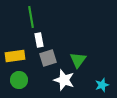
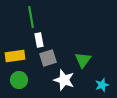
green triangle: moved 5 px right
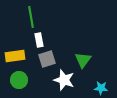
gray square: moved 1 px left, 1 px down
cyan star: moved 1 px left, 3 px down; rotated 24 degrees clockwise
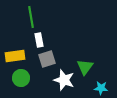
green triangle: moved 2 px right, 7 px down
green circle: moved 2 px right, 2 px up
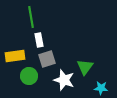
green circle: moved 8 px right, 2 px up
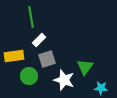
white rectangle: rotated 56 degrees clockwise
yellow rectangle: moved 1 px left
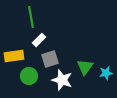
gray square: moved 3 px right
white star: moved 2 px left
cyan star: moved 5 px right, 15 px up; rotated 16 degrees counterclockwise
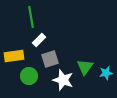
white star: moved 1 px right
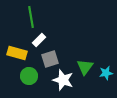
yellow rectangle: moved 3 px right, 3 px up; rotated 24 degrees clockwise
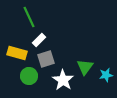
green line: moved 2 px left; rotated 15 degrees counterclockwise
gray square: moved 4 px left
cyan star: moved 2 px down
white star: rotated 15 degrees clockwise
